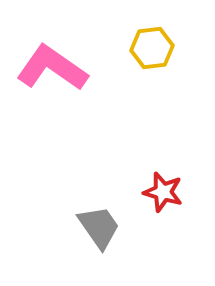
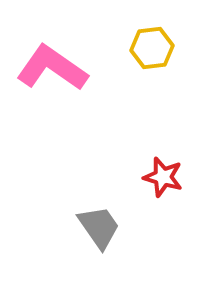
red star: moved 15 px up
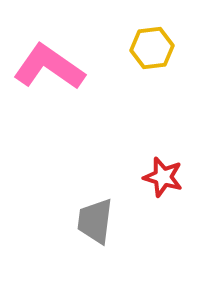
pink L-shape: moved 3 px left, 1 px up
gray trapezoid: moved 4 px left, 6 px up; rotated 138 degrees counterclockwise
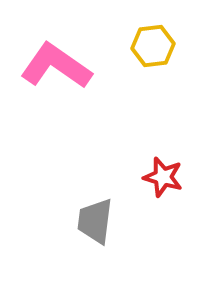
yellow hexagon: moved 1 px right, 2 px up
pink L-shape: moved 7 px right, 1 px up
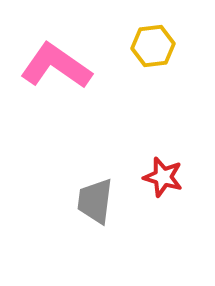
gray trapezoid: moved 20 px up
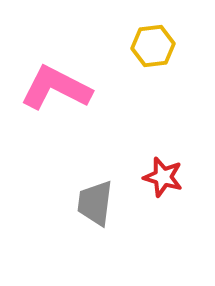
pink L-shape: moved 22 px down; rotated 8 degrees counterclockwise
gray trapezoid: moved 2 px down
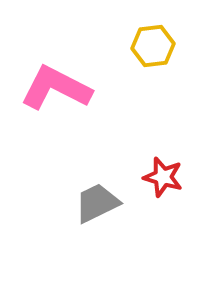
gray trapezoid: moved 2 px right; rotated 57 degrees clockwise
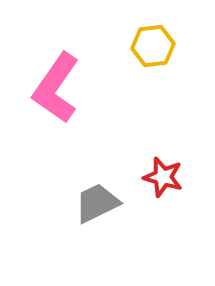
pink L-shape: rotated 82 degrees counterclockwise
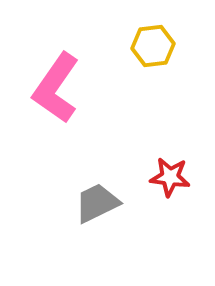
red star: moved 7 px right; rotated 9 degrees counterclockwise
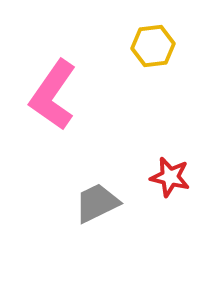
pink L-shape: moved 3 px left, 7 px down
red star: rotated 6 degrees clockwise
